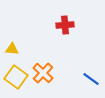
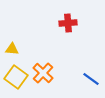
red cross: moved 3 px right, 2 px up
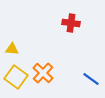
red cross: moved 3 px right; rotated 12 degrees clockwise
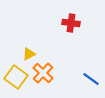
yellow triangle: moved 17 px right, 5 px down; rotated 32 degrees counterclockwise
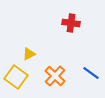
orange cross: moved 12 px right, 3 px down
blue line: moved 6 px up
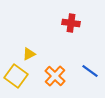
blue line: moved 1 px left, 2 px up
yellow square: moved 1 px up
